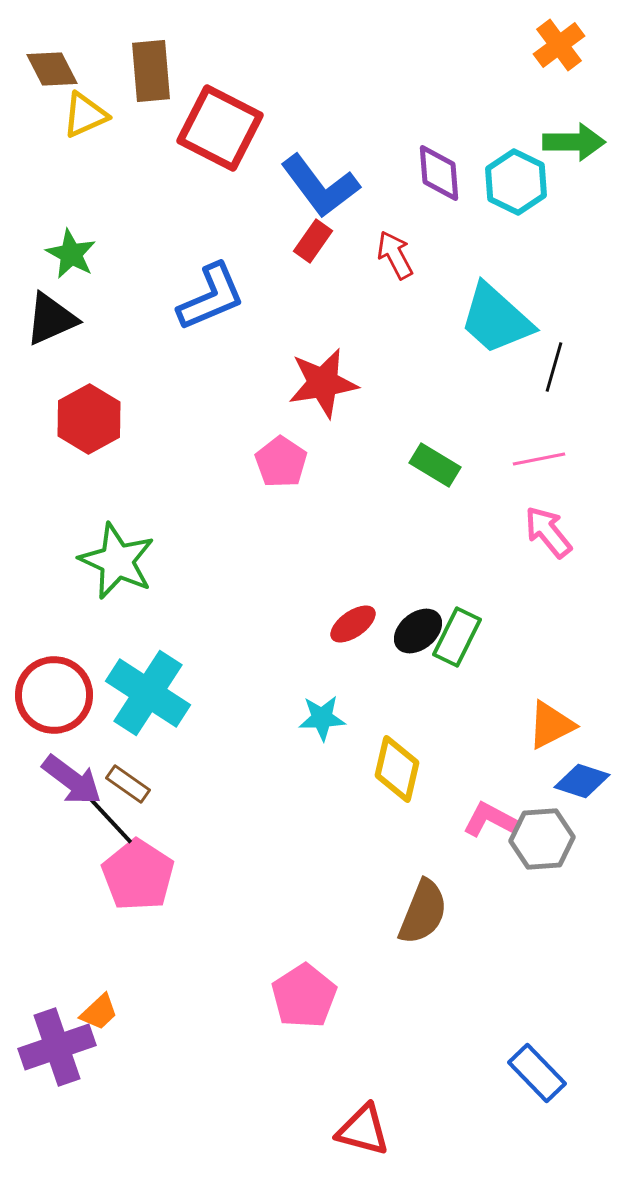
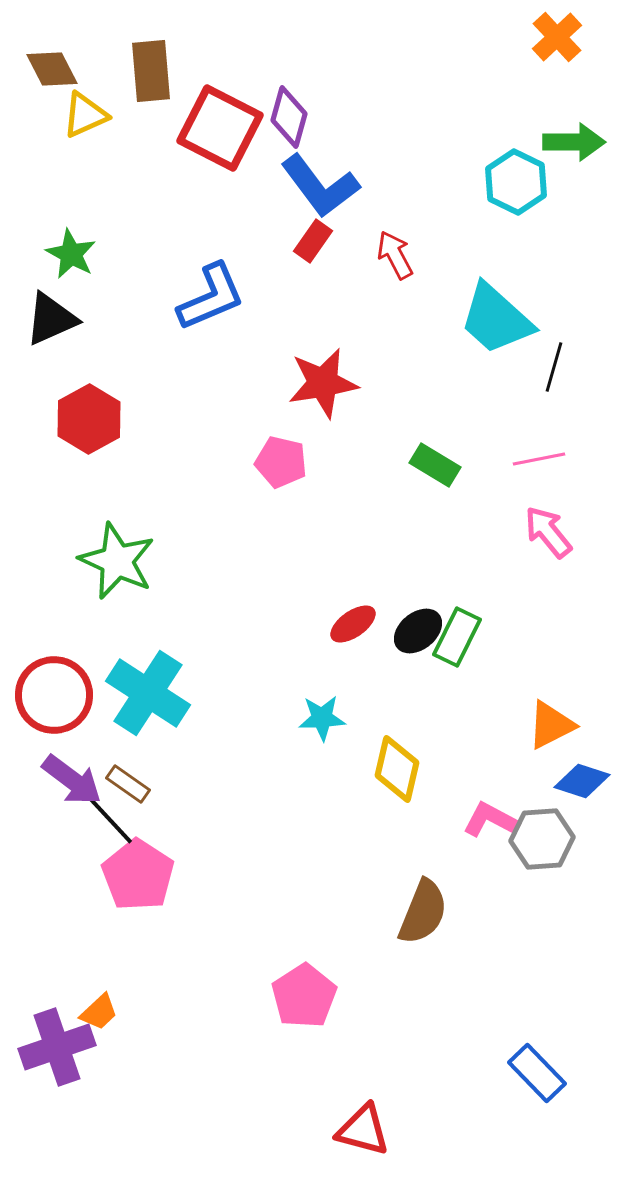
orange cross at (559, 45): moved 2 px left, 8 px up; rotated 6 degrees counterclockwise
purple diamond at (439, 173): moved 150 px left, 56 px up; rotated 20 degrees clockwise
pink pentagon at (281, 462): rotated 21 degrees counterclockwise
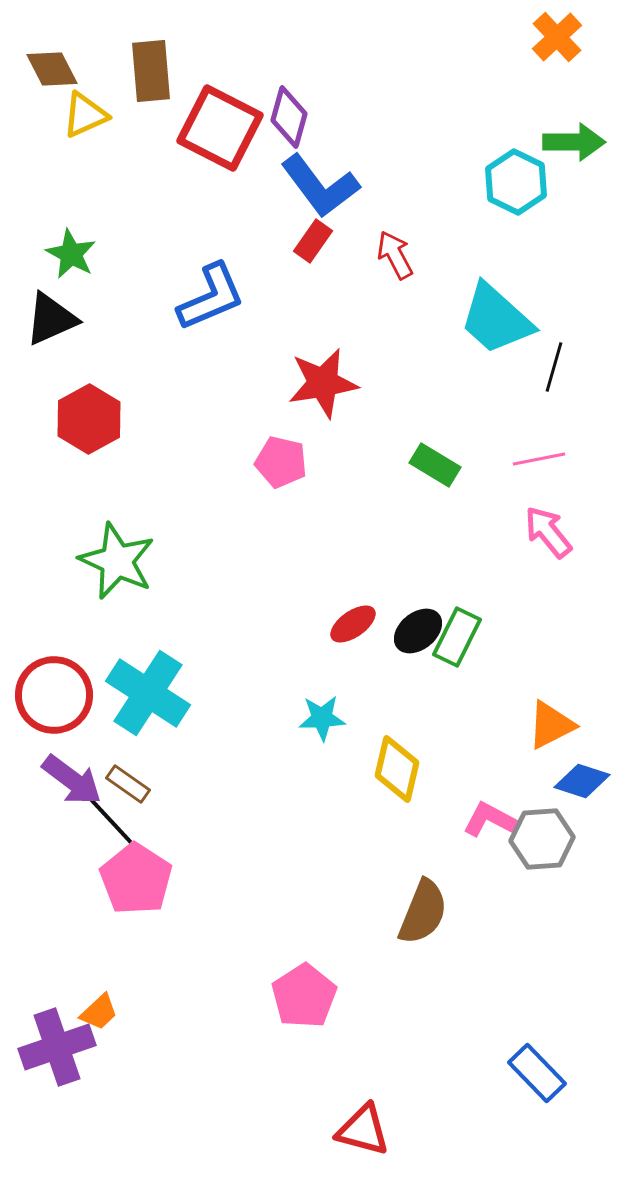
pink pentagon at (138, 875): moved 2 px left, 4 px down
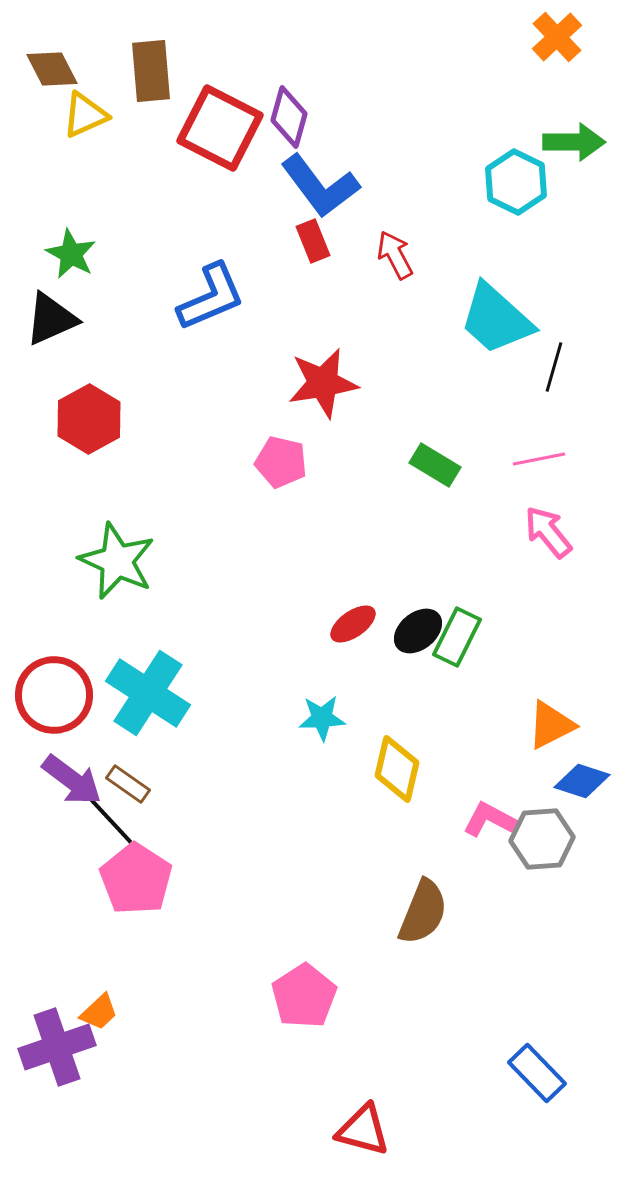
red rectangle at (313, 241): rotated 57 degrees counterclockwise
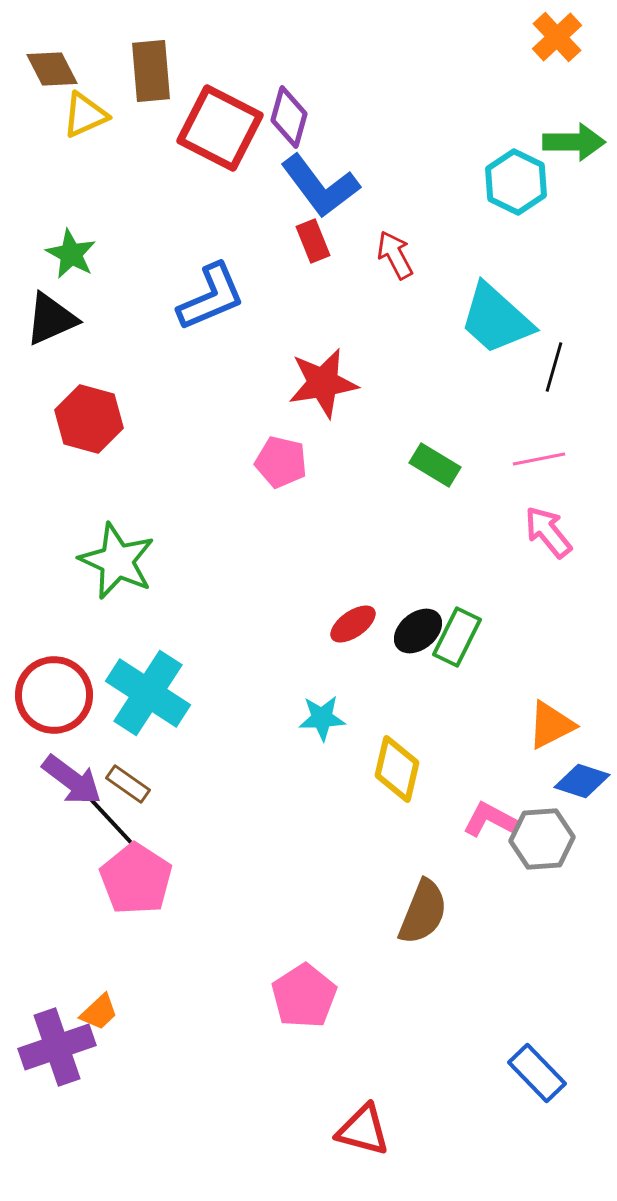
red hexagon at (89, 419): rotated 16 degrees counterclockwise
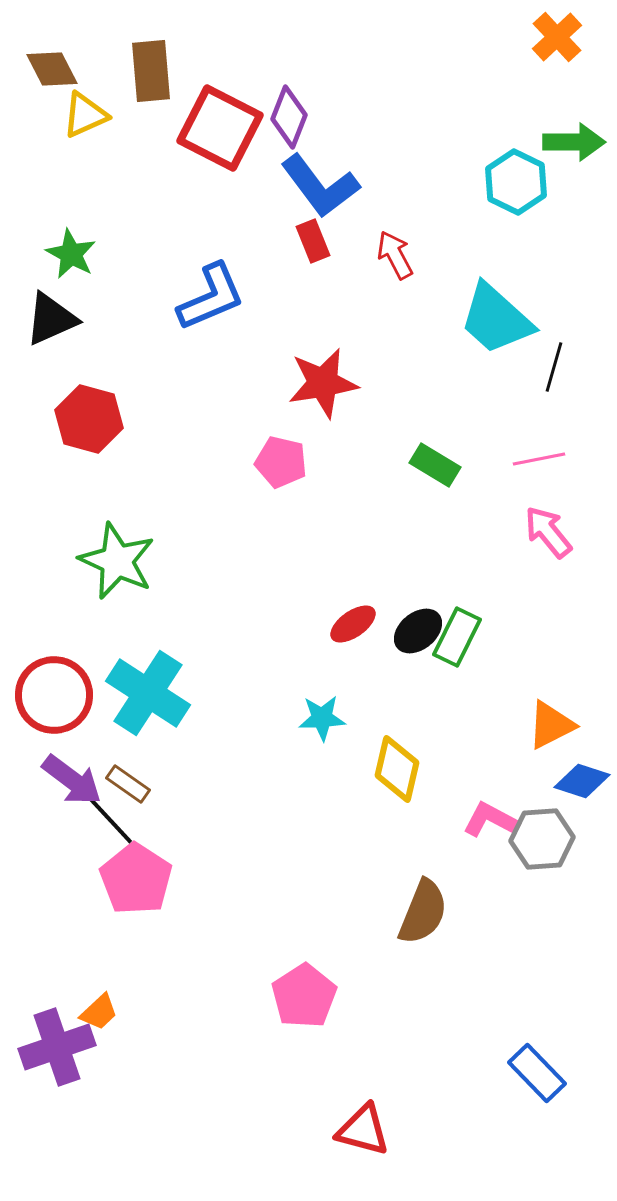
purple diamond at (289, 117): rotated 6 degrees clockwise
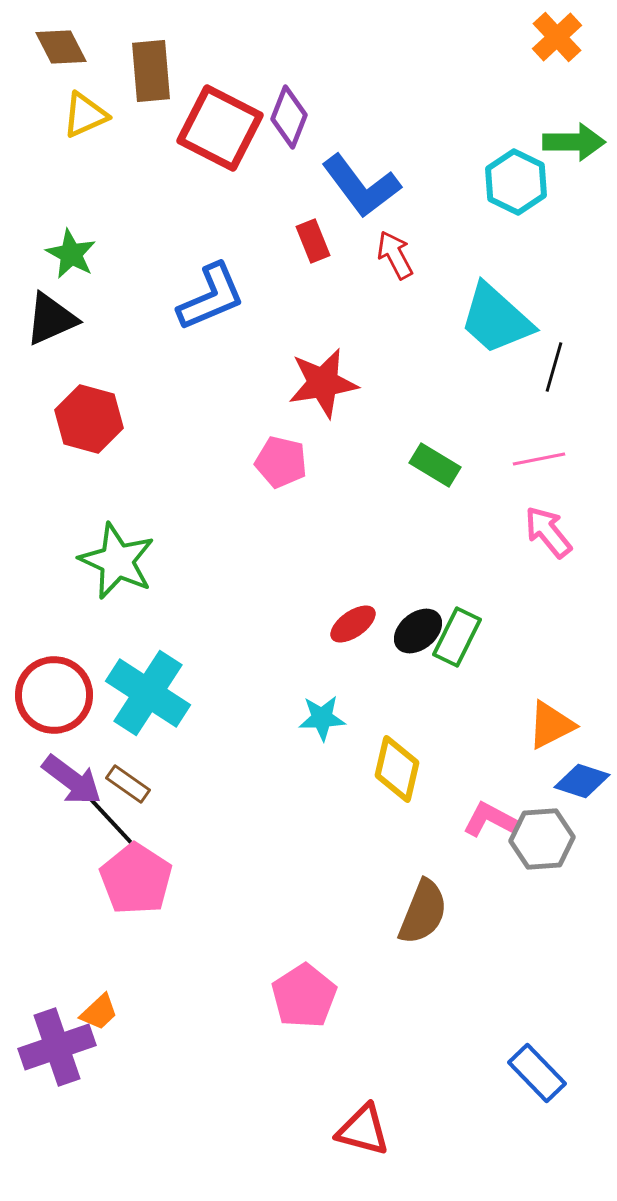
brown diamond at (52, 69): moved 9 px right, 22 px up
blue L-shape at (320, 186): moved 41 px right
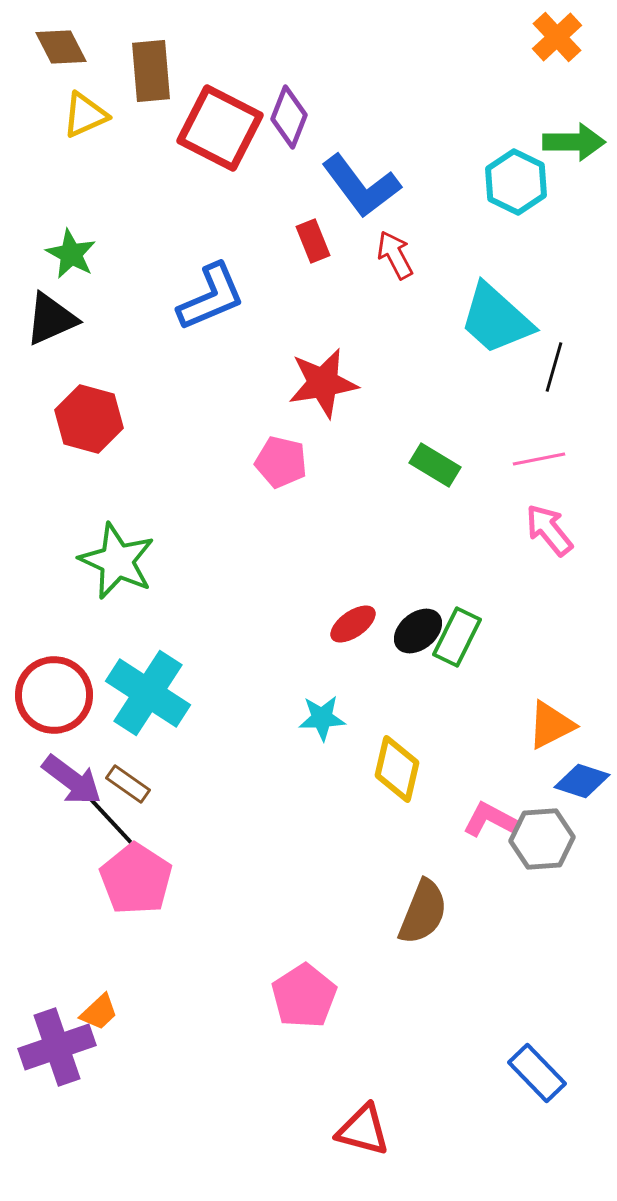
pink arrow at (548, 532): moved 1 px right, 2 px up
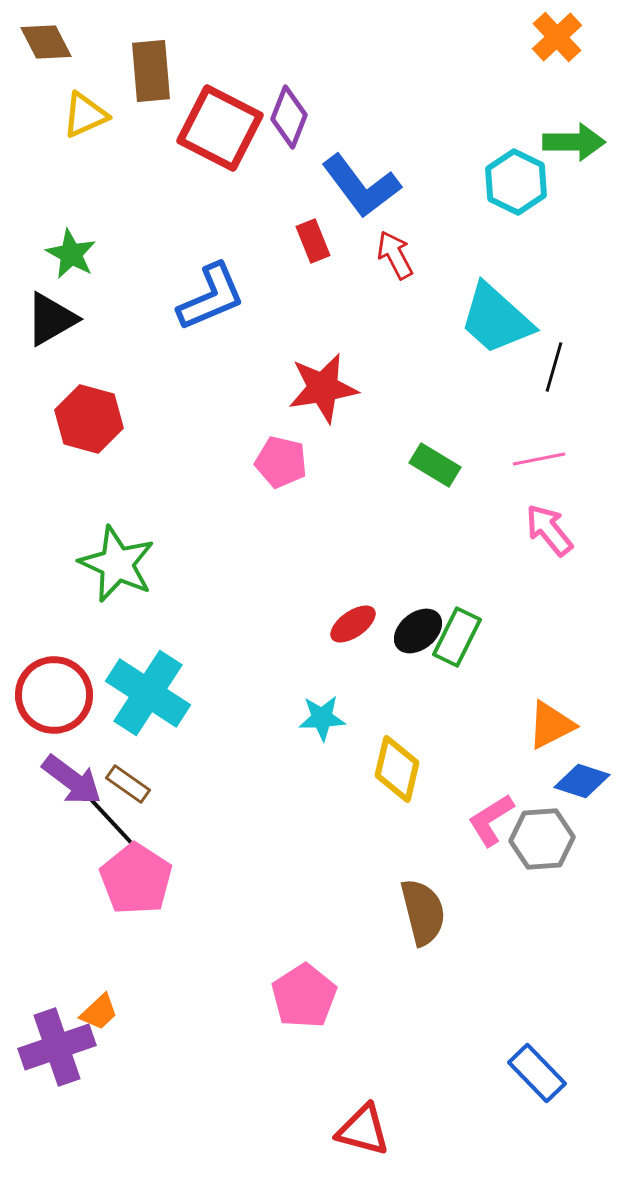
brown diamond at (61, 47): moved 15 px left, 5 px up
black triangle at (51, 319): rotated 6 degrees counterclockwise
red star at (323, 383): moved 5 px down
green star at (117, 561): moved 3 px down
pink L-shape at (491, 820): rotated 60 degrees counterclockwise
brown semicircle at (423, 912): rotated 36 degrees counterclockwise
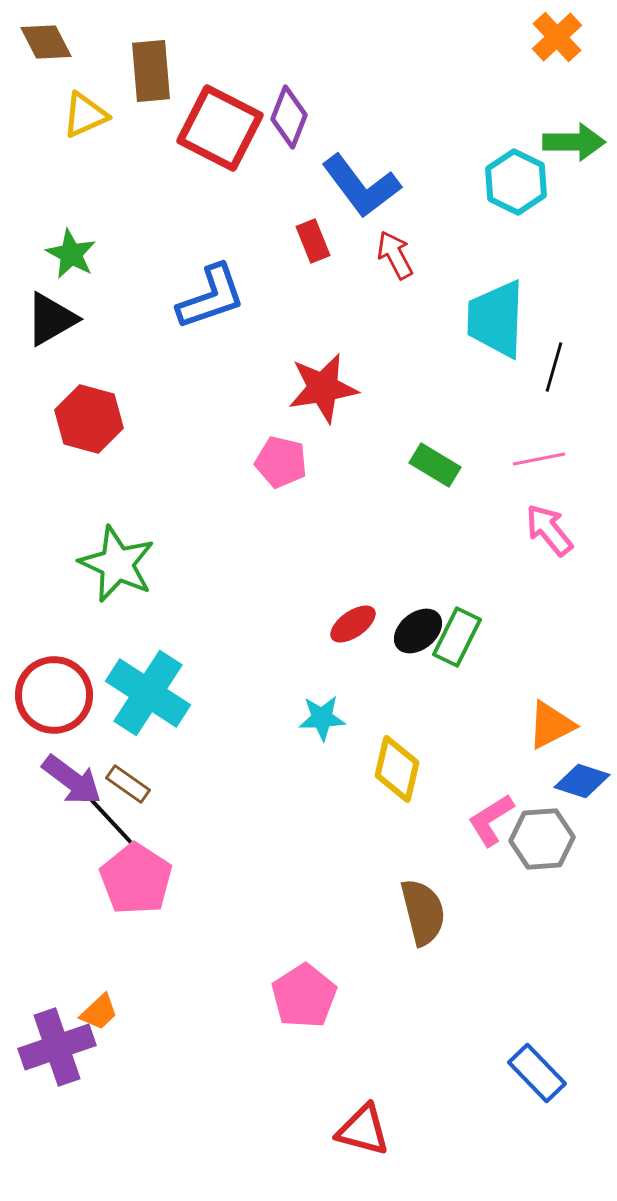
blue L-shape at (211, 297): rotated 4 degrees clockwise
cyan trapezoid at (496, 319): rotated 50 degrees clockwise
